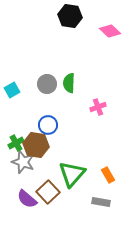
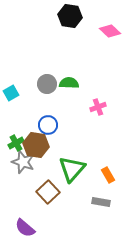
green semicircle: rotated 90 degrees clockwise
cyan square: moved 1 px left, 3 px down
green triangle: moved 5 px up
purple semicircle: moved 2 px left, 29 px down
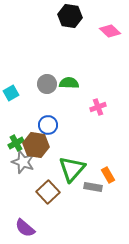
gray rectangle: moved 8 px left, 15 px up
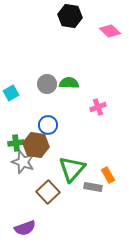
green cross: rotated 21 degrees clockwise
purple semicircle: rotated 60 degrees counterclockwise
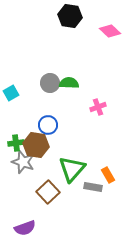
gray circle: moved 3 px right, 1 px up
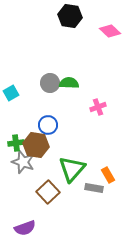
gray rectangle: moved 1 px right, 1 px down
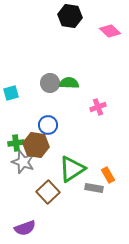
cyan square: rotated 14 degrees clockwise
green triangle: rotated 16 degrees clockwise
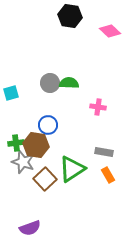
pink cross: rotated 28 degrees clockwise
gray rectangle: moved 10 px right, 36 px up
brown square: moved 3 px left, 13 px up
purple semicircle: moved 5 px right
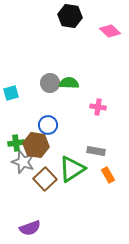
gray rectangle: moved 8 px left, 1 px up
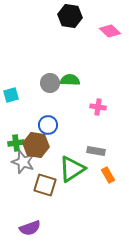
green semicircle: moved 1 px right, 3 px up
cyan square: moved 2 px down
brown square: moved 6 px down; rotated 30 degrees counterclockwise
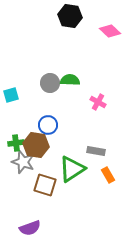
pink cross: moved 5 px up; rotated 21 degrees clockwise
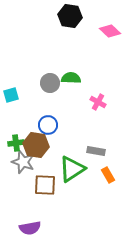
green semicircle: moved 1 px right, 2 px up
brown square: rotated 15 degrees counterclockwise
purple semicircle: rotated 10 degrees clockwise
